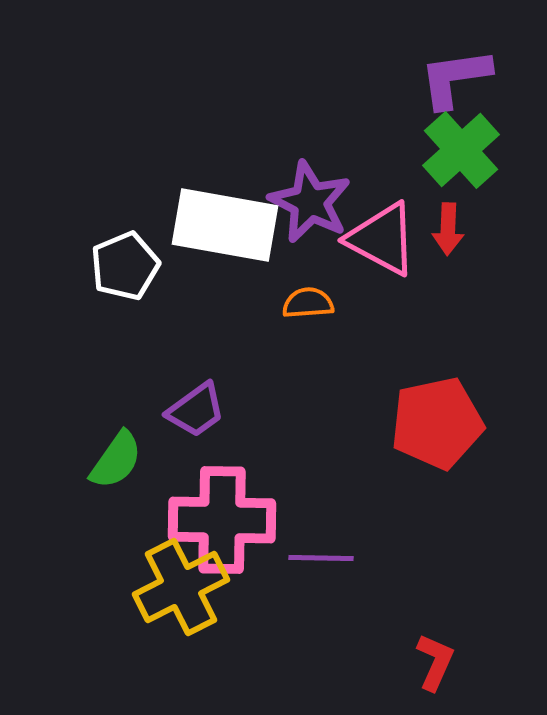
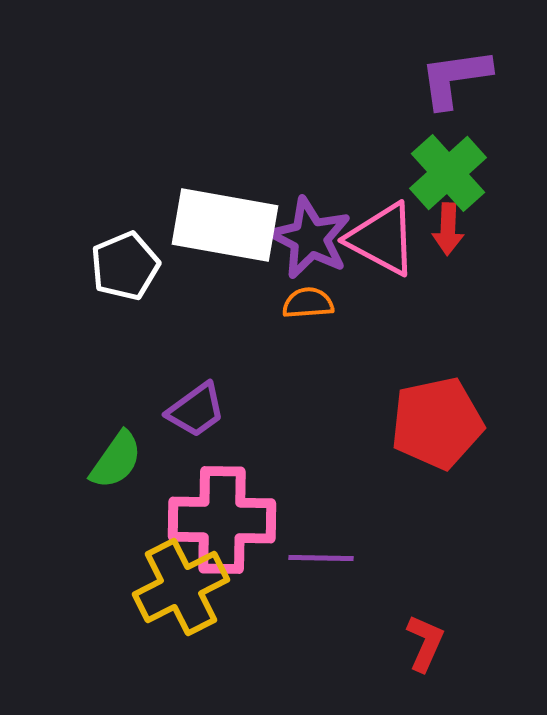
green cross: moved 13 px left, 23 px down
purple star: moved 36 px down
red L-shape: moved 10 px left, 19 px up
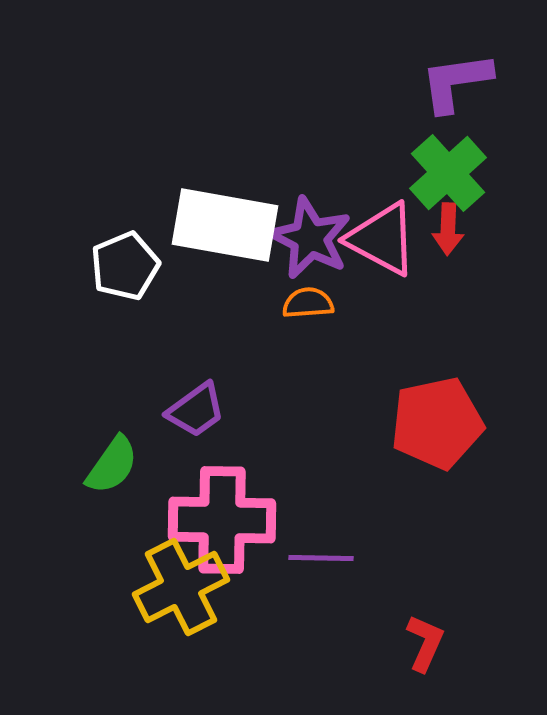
purple L-shape: moved 1 px right, 4 px down
green semicircle: moved 4 px left, 5 px down
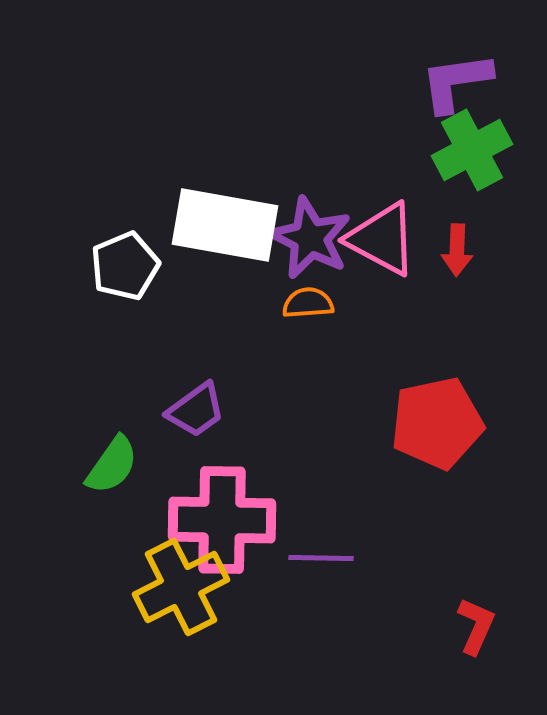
green cross: moved 24 px right, 23 px up; rotated 14 degrees clockwise
red arrow: moved 9 px right, 21 px down
red L-shape: moved 51 px right, 17 px up
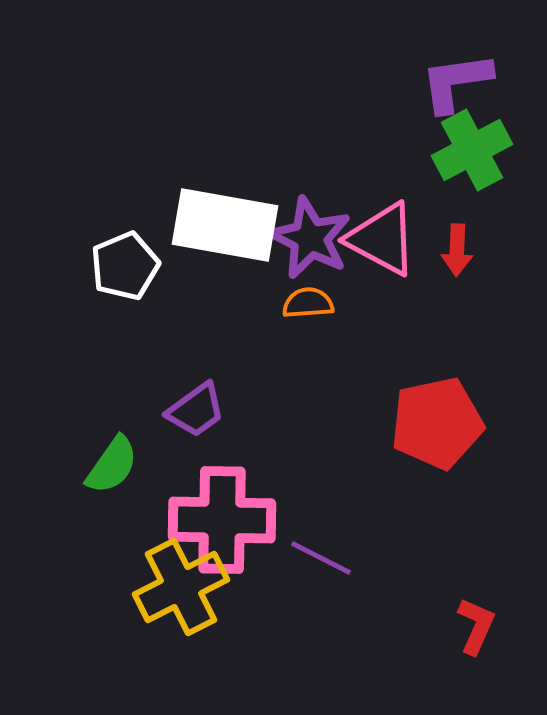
purple line: rotated 26 degrees clockwise
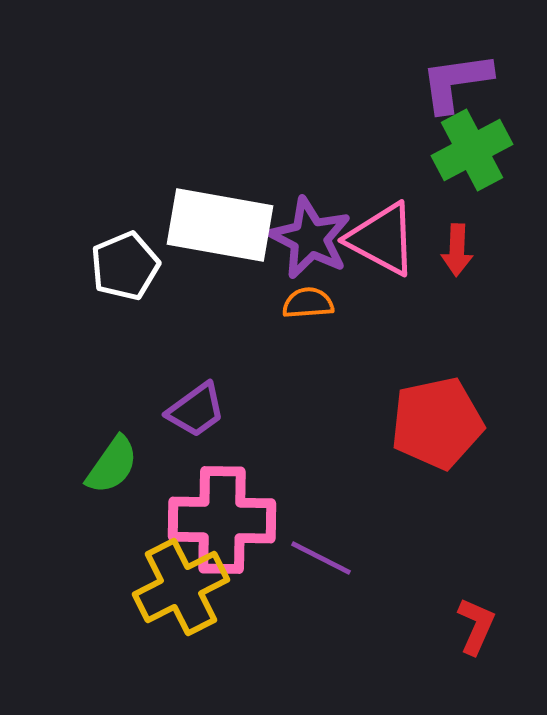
white rectangle: moved 5 px left
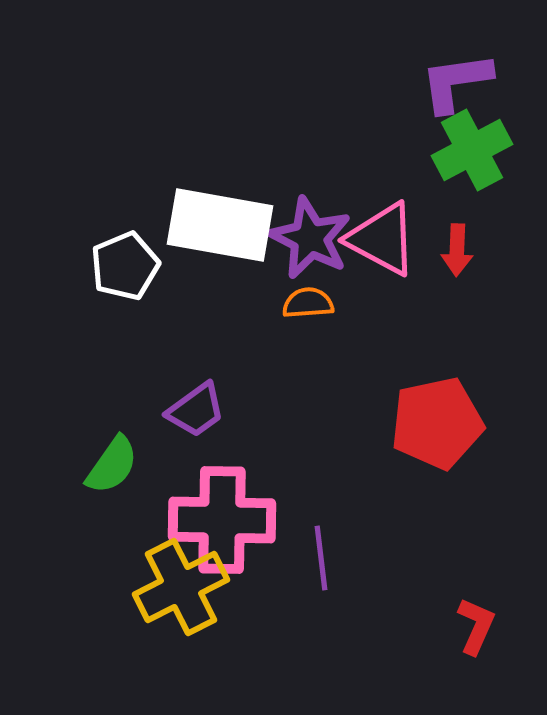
purple line: rotated 56 degrees clockwise
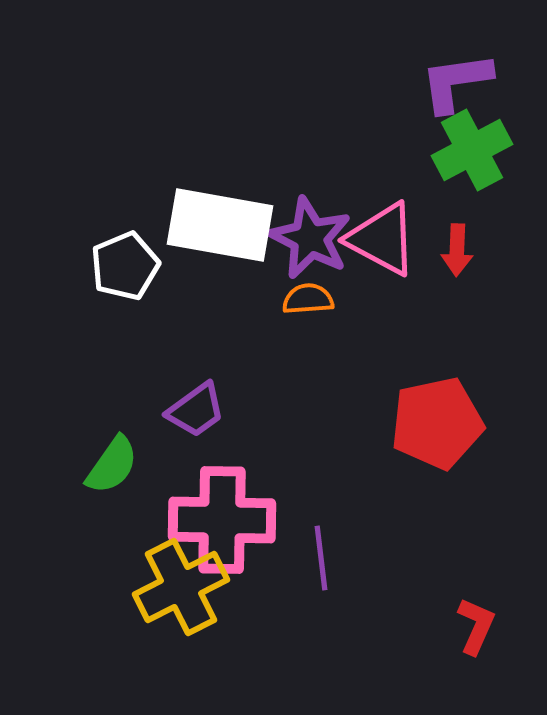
orange semicircle: moved 4 px up
